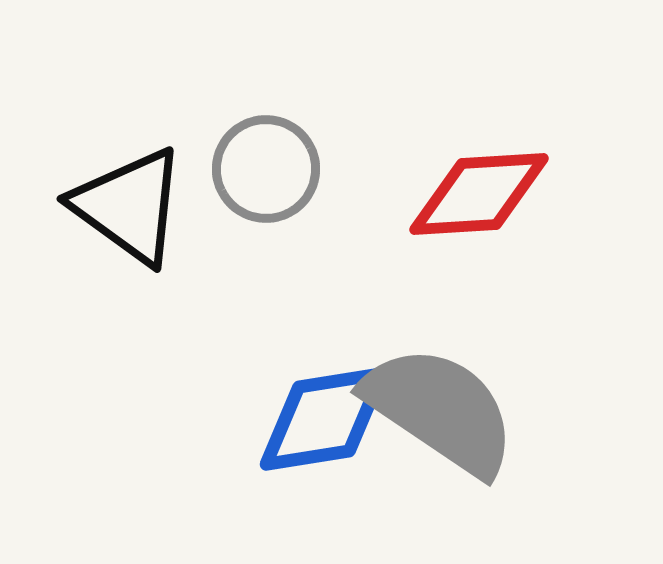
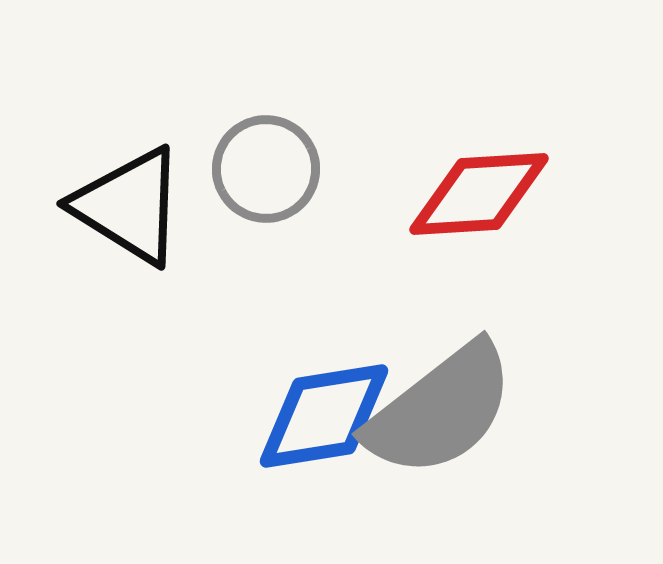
black triangle: rotated 4 degrees counterclockwise
gray semicircle: rotated 108 degrees clockwise
blue diamond: moved 3 px up
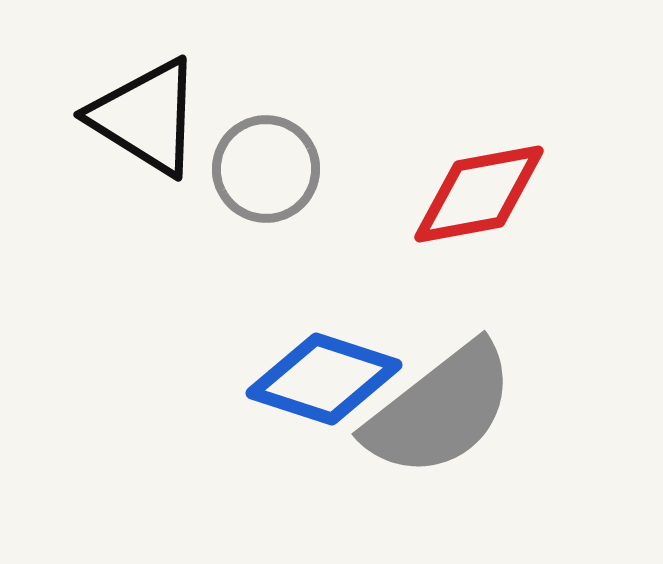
red diamond: rotated 7 degrees counterclockwise
black triangle: moved 17 px right, 89 px up
blue diamond: moved 37 px up; rotated 27 degrees clockwise
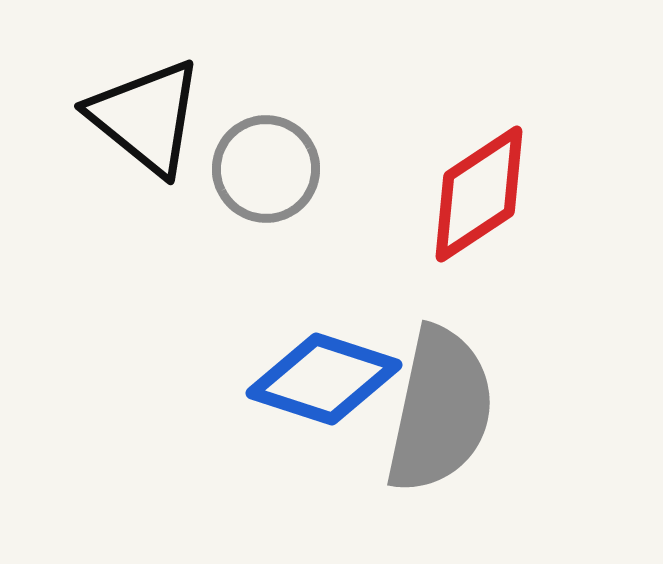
black triangle: rotated 7 degrees clockwise
red diamond: rotated 23 degrees counterclockwise
gray semicircle: rotated 40 degrees counterclockwise
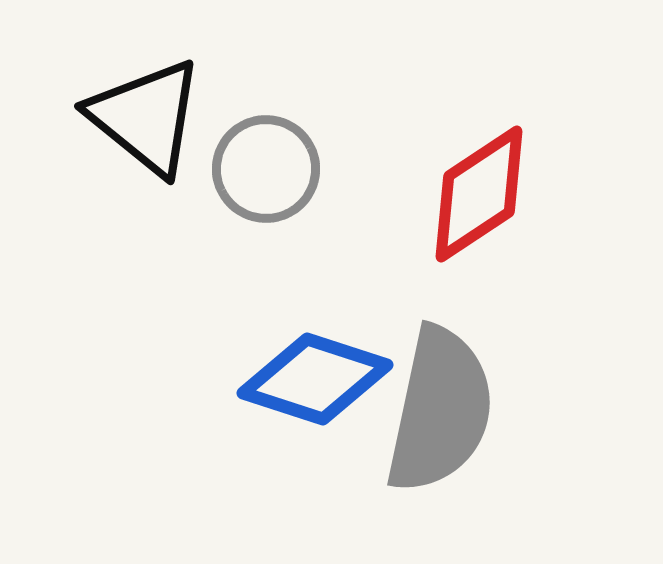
blue diamond: moved 9 px left
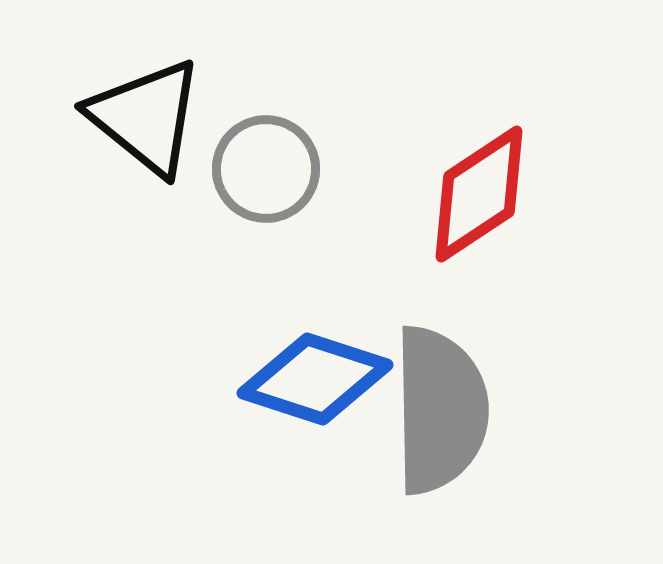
gray semicircle: rotated 13 degrees counterclockwise
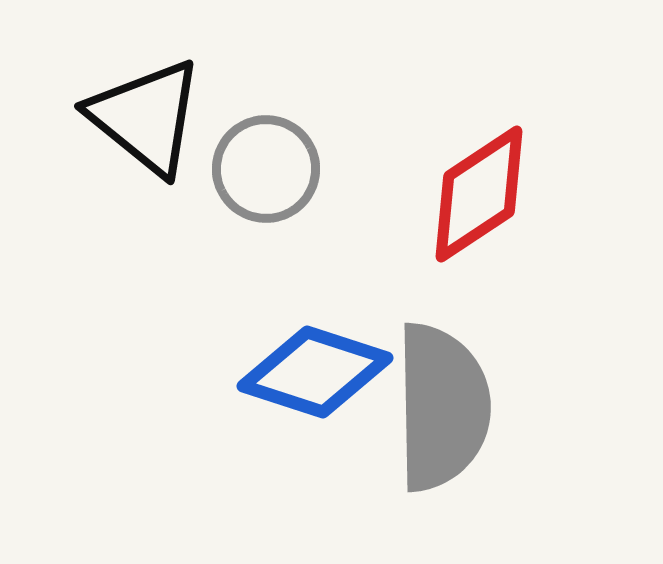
blue diamond: moved 7 px up
gray semicircle: moved 2 px right, 3 px up
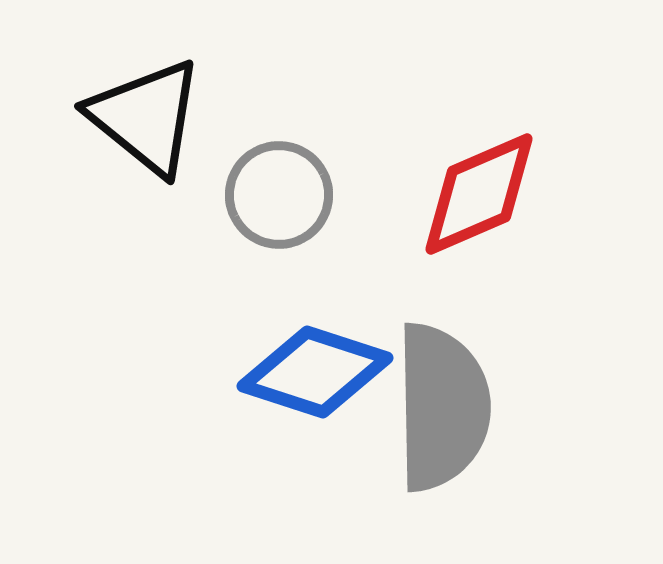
gray circle: moved 13 px right, 26 px down
red diamond: rotated 10 degrees clockwise
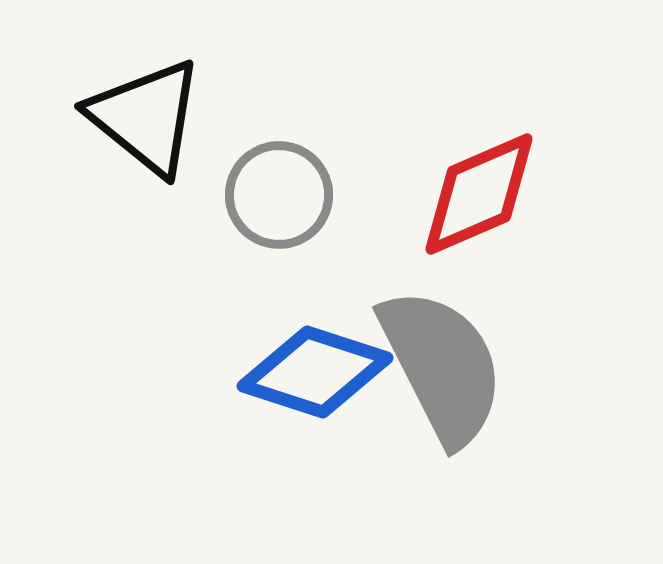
gray semicircle: moved 41 px up; rotated 26 degrees counterclockwise
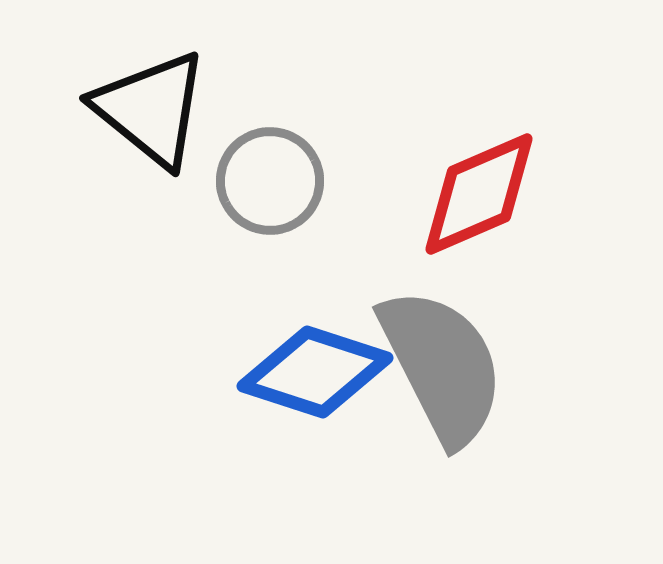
black triangle: moved 5 px right, 8 px up
gray circle: moved 9 px left, 14 px up
